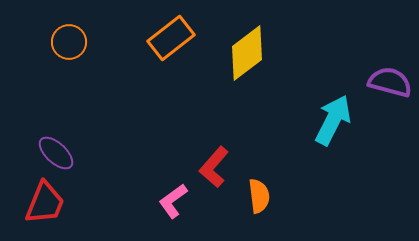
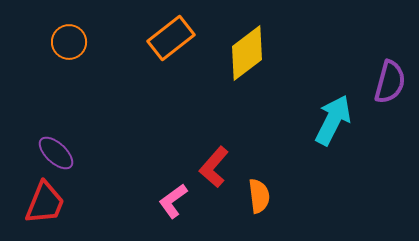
purple semicircle: rotated 90 degrees clockwise
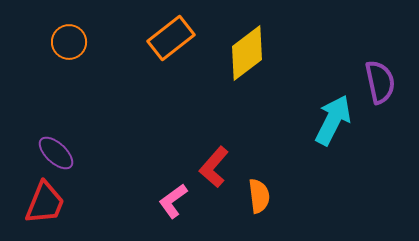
purple semicircle: moved 10 px left; rotated 27 degrees counterclockwise
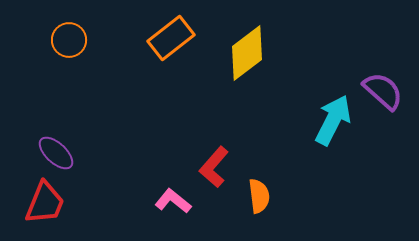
orange circle: moved 2 px up
purple semicircle: moved 3 px right, 9 px down; rotated 36 degrees counterclockwise
pink L-shape: rotated 75 degrees clockwise
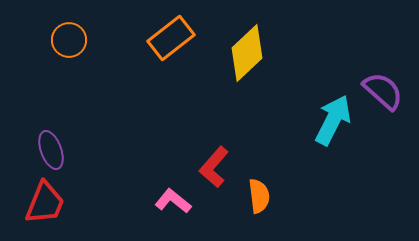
yellow diamond: rotated 6 degrees counterclockwise
purple ellipse: moved 5 px left, 3 px up; rotated 27 degrees clockwise
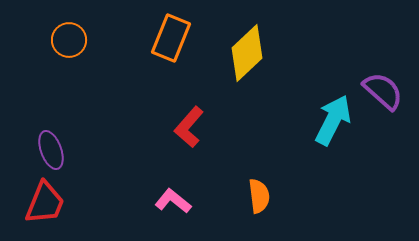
orange rectangle: rotated 30 degrees counterclockwise
red L-shape: moved 25 px left, 40 px up
